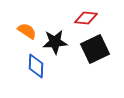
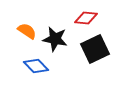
black star: moved 3 px up; rotated 15 degrees clockwise
blue diamond: rotated 45 degrees counterclockwise
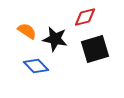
red diamond: moved 1 px left, 1 px up; rotated 20 degrees counterclockwise
black square: rotated 8 degrees clockwise
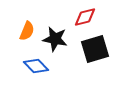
orange semicircle: rotated 78 degrees clockwise
